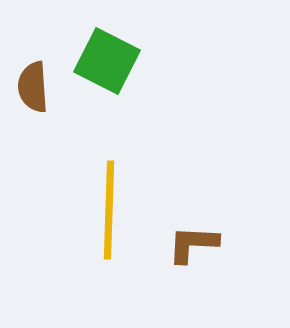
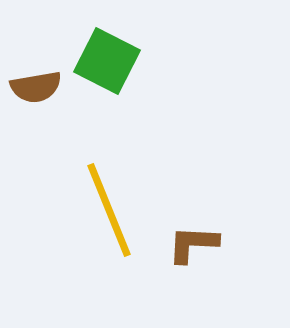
brown semicircle: moved 3 px right; rotated 96 degrees counterclockwise
yellow line: rotated 24 degrees counterclockwise
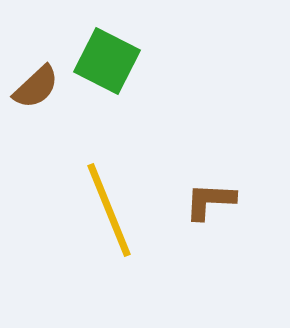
brown semicircle: rotated 33 degrees counterclockwise
brown L-shape: moved 17 px right, 43 px up
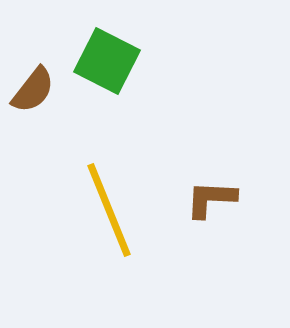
brown semicircle: moved 3 px left, 3 px down; rotated 9 degrees counterclockwise
brown L-shape: moved 1 px right, 2 px up
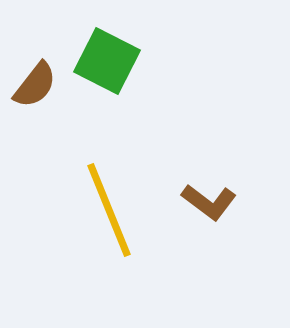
brown semicircle: moved 2 px right, 5 px up
brown L-shape: moved 2 px left, 3 px down; rotated 146 degrees counterclockwise
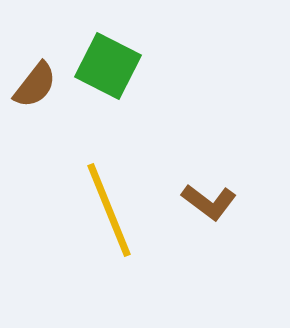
green square: moved 1 px right, 5 px down
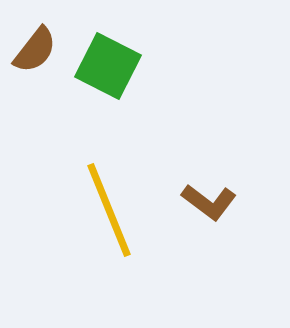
brown semicircle: moved 35 px up
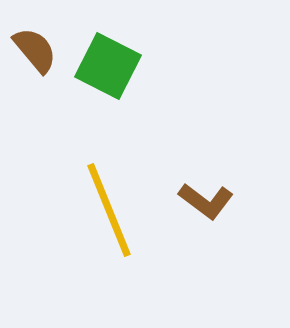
brown semicircle: rotated 78 degrees counterclockwise
brown L-shape: moved 3 px left, 1 px up
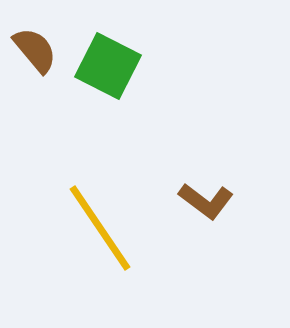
yellow line: moved 9 px left, 18 px down; rotated 12 degrees counterclockwise
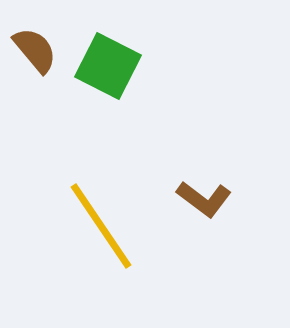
brown L-shape: moved 2 px left, 2 px up
yellow line: moved 1 px right, 2 px up
